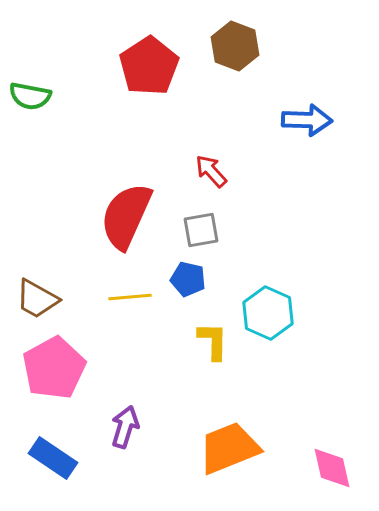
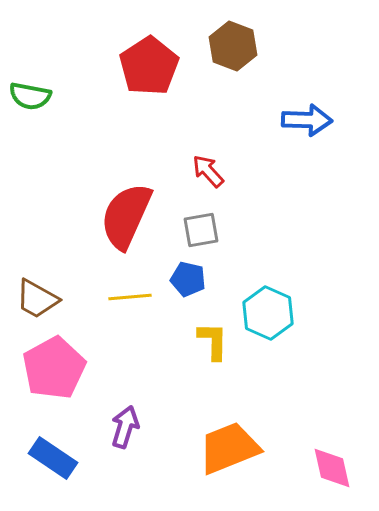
brown hexagon: moved 2 px left
red arrow: moved 3 px left
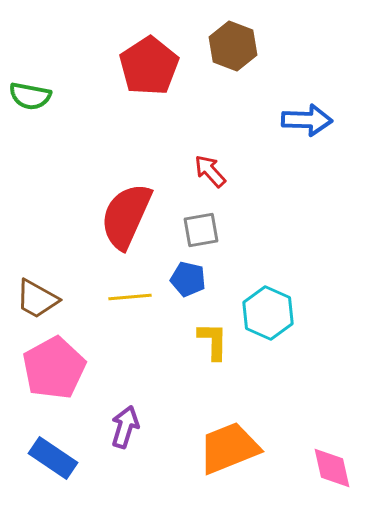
red arrow: moved 2 px right
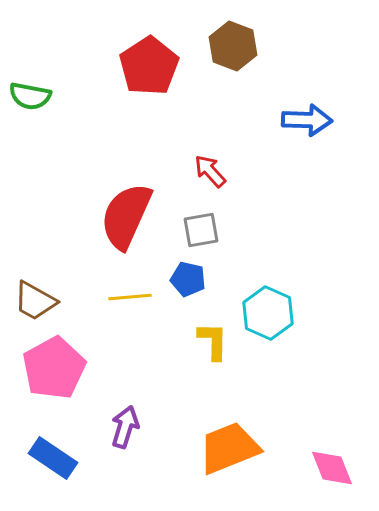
brown trapezoid: moved 2 px left, 2 px down
pink diamond: rotated 9 degrees counterclockwise
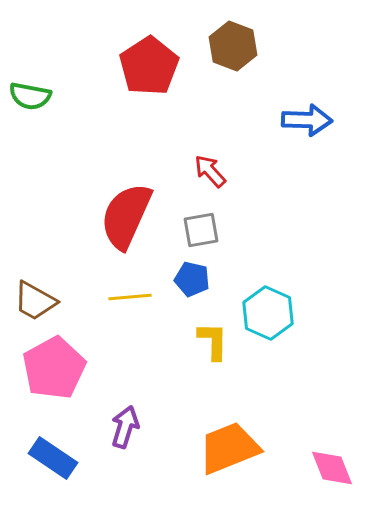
blue pentagon: moved 4 px right
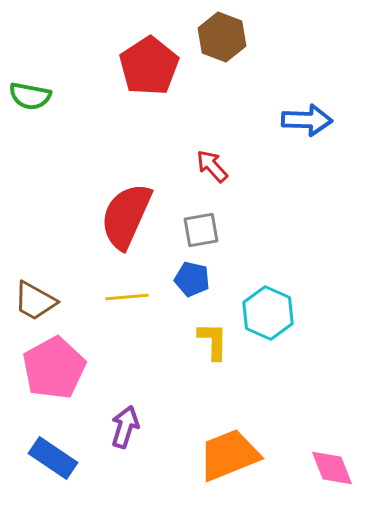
brown hexagon: moved 11 px left, 9 px up
red arrow: moved 2 px right, 5 px up
yellow line: moved 3 px left
orange trapezoid: moved 7 px down
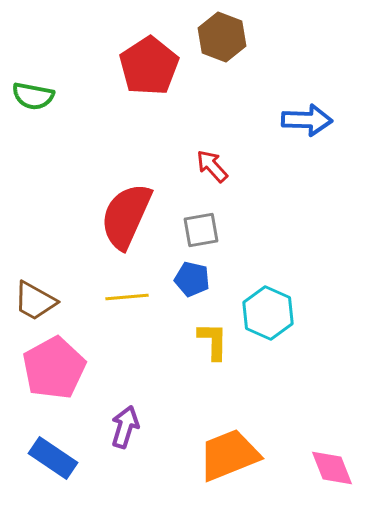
green semicircle: moved 3 px right
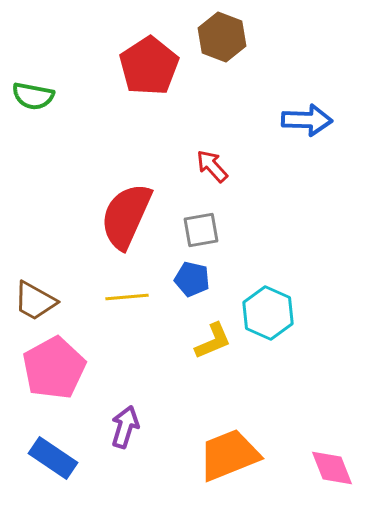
yellow L-shape: rotated 66 degrees clockwise
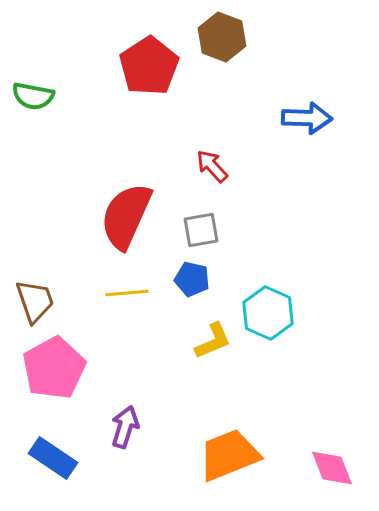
blue arrow: moved 2 px up
yellow line: moved 4 px up
brown trapezoid: rotated 138 degrees counterclockwise
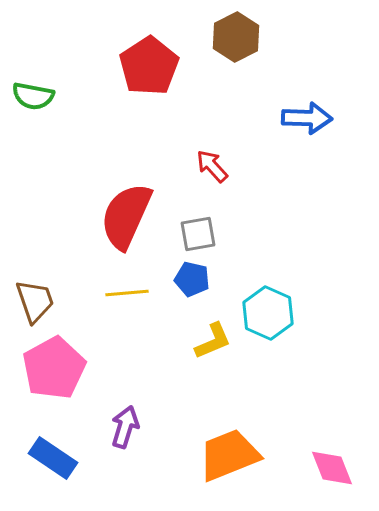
brown hexagon: moved 14 px right; rotated 12 degrees clockwise
gray square: moved 3 px left, 4 px down
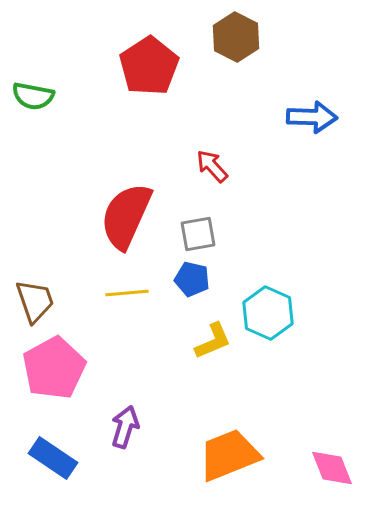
brown hexagon: rotated 6 degrees counterclockwise
blue arrow: moved 5 px right, 1 px up
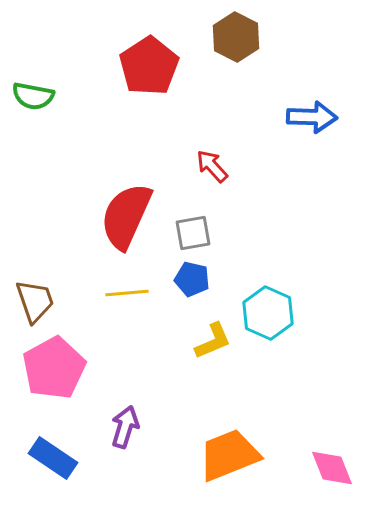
gray square: moved 5 px left, 1 px up
